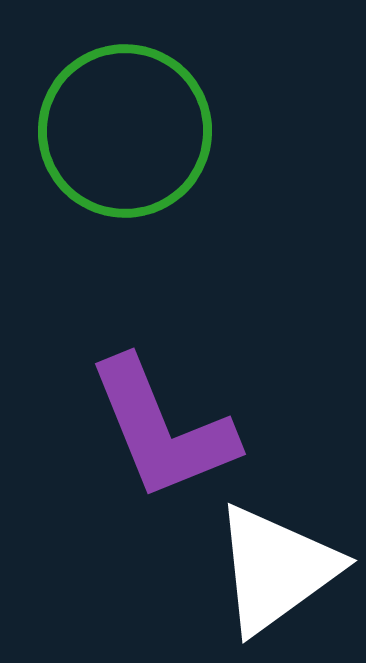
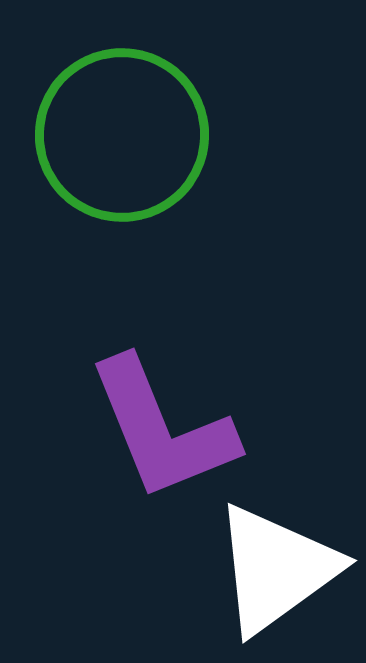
green circle: moved 3 px left, 4 px down
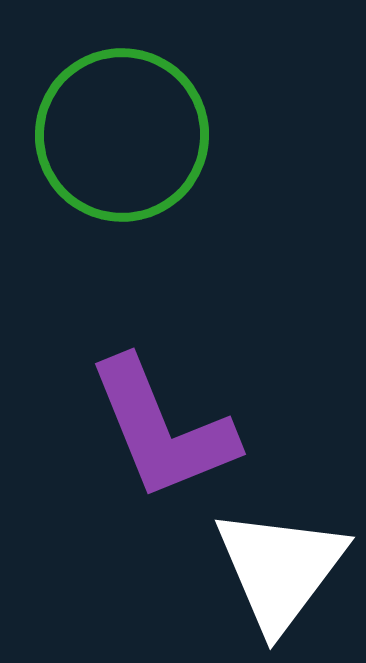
white triangle: moved 4 px right; rotated 17 degrees counterclockwise
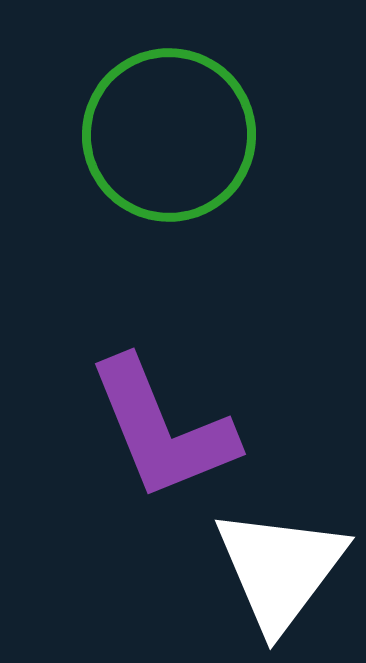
green circle: moved 47 px right
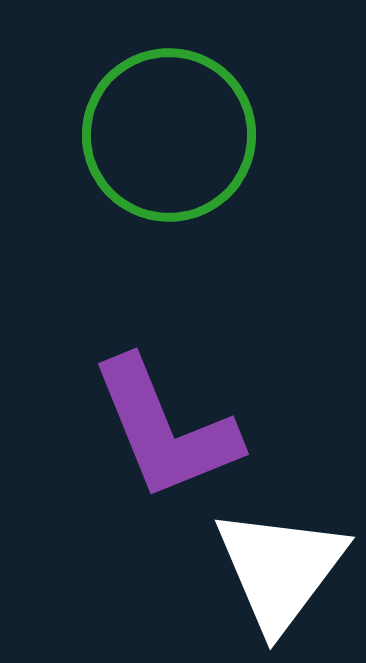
purple L-shape: moved 3 px right
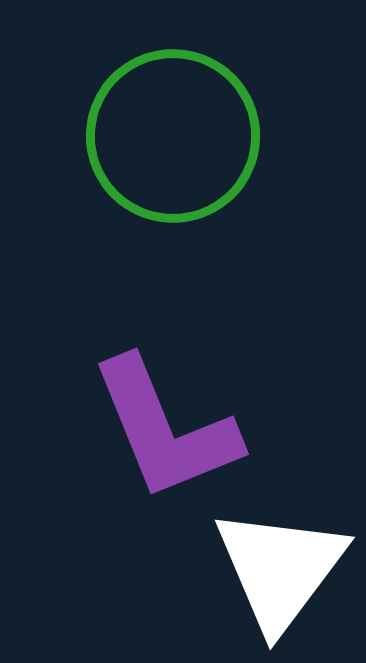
green circle: moved 4 px right, 1 px down
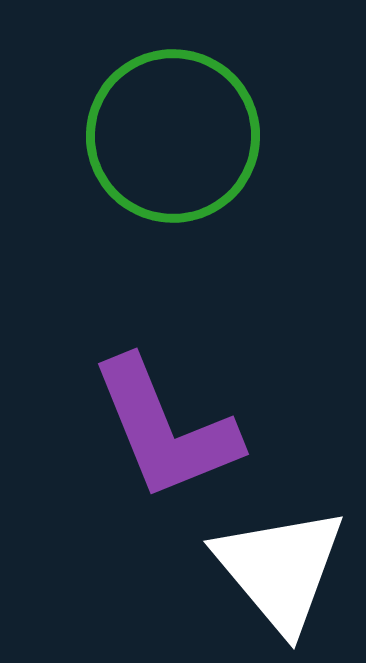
white triangle: rotated 17 degrees counterclockwise
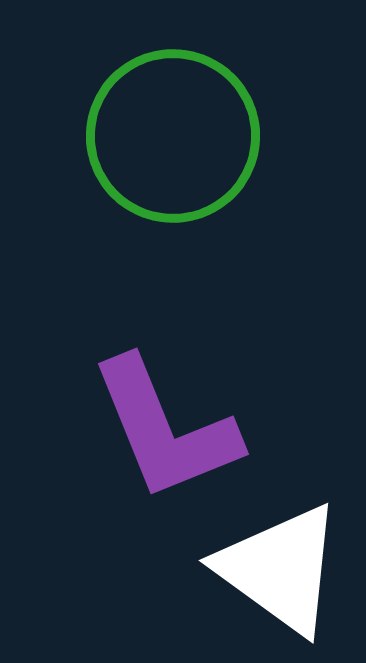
white triangle: rotated 14 degrees counterclockwise
